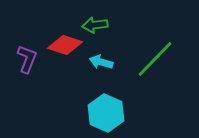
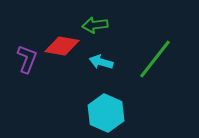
red diamond: moved 3 px left, 1 px down; rotated 8 degrees counterclockwise
green line: rotated 6 degrees counterclockwise
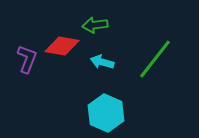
cyan arrow: moved 1 px right
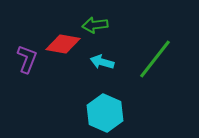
red diamond: moved 1 px right, 2 px up
cyan hexagon: moved 1 px left
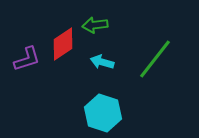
red diamond: rotated 44 degrees counterclockwise
purple L-shape: rotated 52 degrees clockwise
cyan hexagon: moved 2 px left; rotated 6 degrees counterclockwise
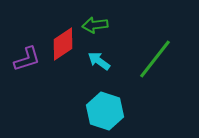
cyan arrow: moved 3 px left, 1 px up; rotated 20 degrees clockwise
cyan hexagon: moved 2 px right, 2 px up
